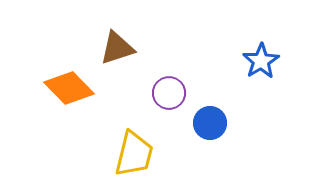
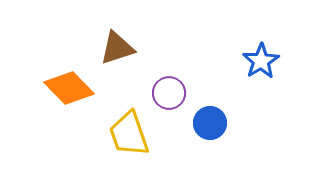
yellow trapezoid: moved 5 px left, 20 px up; rotated 147 degrees clockwise
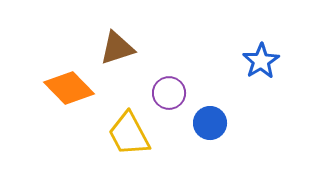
yellow trapezoid: rotated 9 degrees counterclockwise
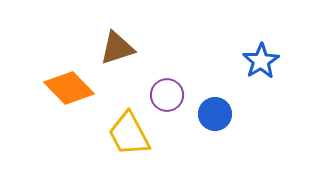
purple circle: moved 2 px left, 2 px down
blue circle: moved 5 px right, 9 px up
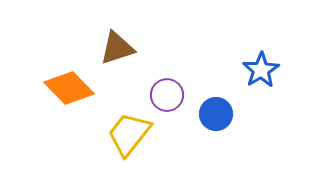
blue star: moved 9 px down
blue circle: moved 1 px right
yellow trapezoid: rotated 66 degrees clockwise
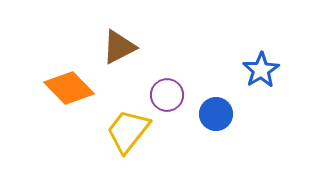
brown triangle: moved 2 px right, 1 px up; rotated 9 degrees counterclockwise
yellow trapezoid: moved 1 px left, 3 px up
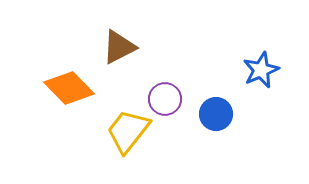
blue star: rotated 9 degrees clockwise
purple circle: moved 2 px left, 4 px down
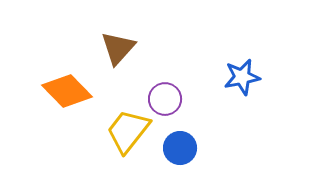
brown triangle: moved 1 px left, 1 px down; rotated 21 degrees counterclockwise
blue star: moved 19 px left, 7 px down; rotated 12 degrees clockwise
orange diamond: moved 2 px left, 3 px down
blue circle: moved 36 px left, 34 px down
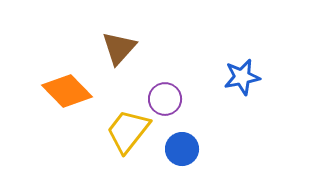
brown triangle: moved 1 px right
blue circle: moved 2 px right, 1 px down
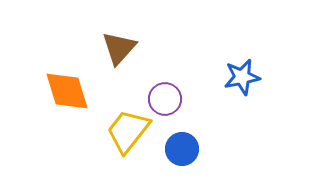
orange diamond: rotated 27 degrees clockwise
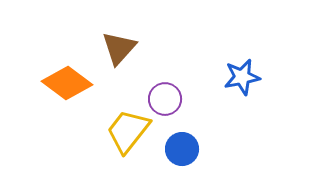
orange diamond: moved 8 px up; rotated 36 degrees counterclockwise
